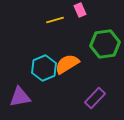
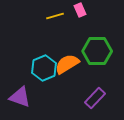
yellow line: moved 4 px up
green hexagon: moved 8 px left, 7 px down; rotated 8 degrees clockwise
purple triangle: rotated 30 degrees clockwise
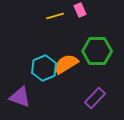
orange semicircle: moved 1 px left
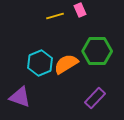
cyan hexagon: moved 4 px left, 5 px up
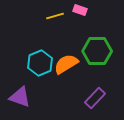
pink rectangle: rotated 48 degrees counterclockwise
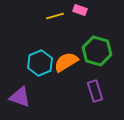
green hexagon: rotated 16 degrees clockwise
orange semicircle: moved 2 px up
purple rectangle: moved 7 px up; rotated 60 degrees counterclockwise
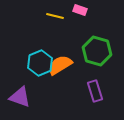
yellow line: rotated 30 degrees clockwise
orange semicircle: moved 6 px left, 3 px down
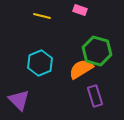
yellow line: moved 13 px left
orange semicircle: moved 21 px right, 4 px down
purple rectangle: moved 5 px down
purple triangle: moved 1 px left, 3 px down; rotated 25 degrees clockwise
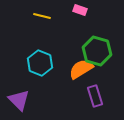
cyan hexagon: rotated 15 degrees counterclockwise
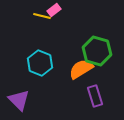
pink rectangle: moved 26 px left; rotated 56 degrees counterclockwise
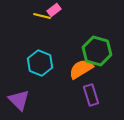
purple rectangle: moved 4 px left, 1 px up
